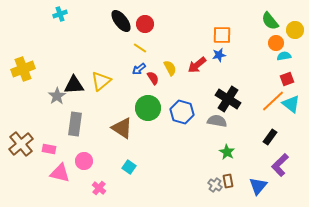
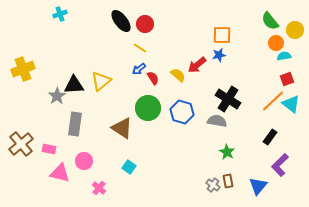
yellow semicircle: moved 8 px right, 7 px down; rotated 21 degrees counterclockwise
gray cross: moved 2 px left
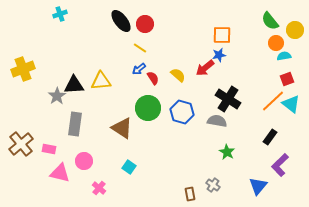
red arrow: moved 8 px right, 3 px down
yellow triangle: rotated 35 degrees clockwise
brown rectangle: moved 38 px left, 13 px down
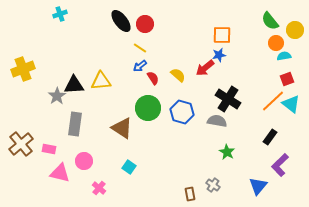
blue arrow: moved 1 px right, 3 px up
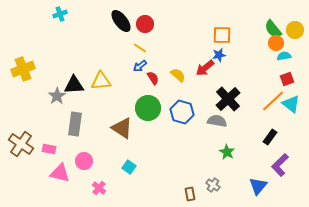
green semicircle: moved 3 px right, 8 px down
black cross: rotated 15 degrees clockwise
brown cross: rotated 15 degrees counterclockwise
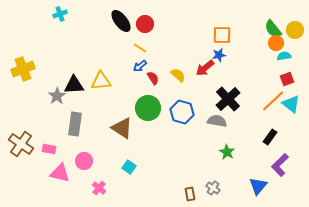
gray cross: moved 3 px down
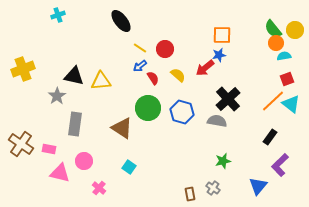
cyan cross: moved 2 px left, 1 px down
red circle: moved 20 px right, 25 px down
black triangle: moved 9 px up; rotated 15 degrees clockwise
green star: moved 4 px left, 9 px down; rotated 28 degrees clockwise
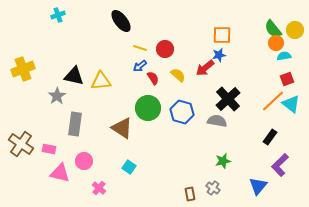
yellow line: rotated 16 degrees counterclockwise
